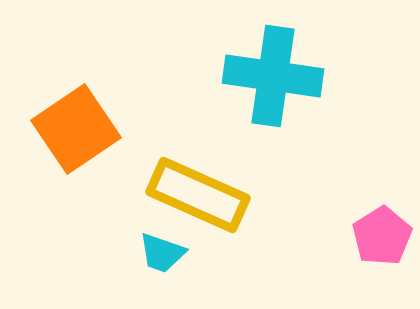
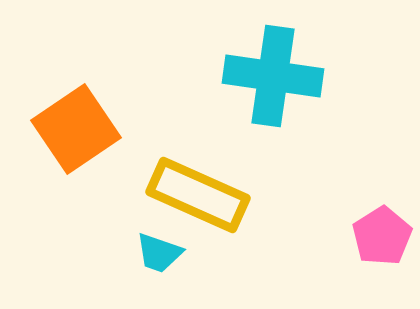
cyan trapezoid: moved 3 px left
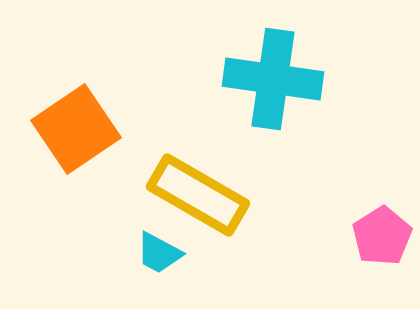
cyan cross: moved 3 px down
yellow rectangle: rotated 6 degrees clockwise
cyan trapezoid: rotated 9 degrees clockwise
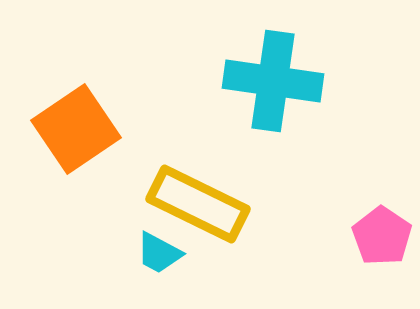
cyan cross: moved 2 px down
yellow rectangle: moved 9 px down; rotated 4 degrees counterclockwise
pink pentagon: rotated 6 degrees counterclockwise
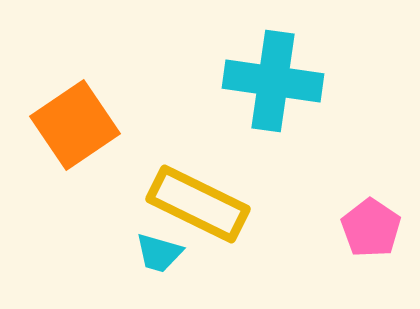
orange square: moved 1 px left, 4 px up
pink pentagon: moved 11 px left, 8 px up
cyan trapezoid: rotated 12 degrees counterclockwise
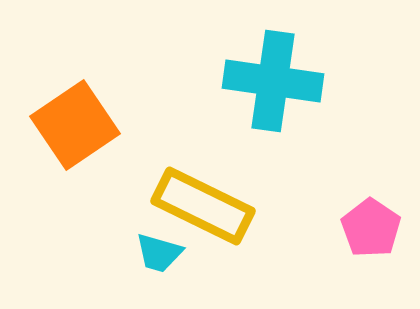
yellow rectangle: moved 5 px right, 2 px down
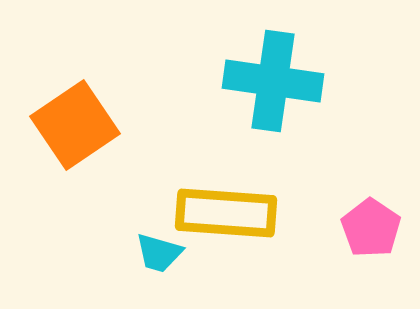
yellow rectangle: moved 23 px right, 7 px down; rotated 22 degrees counterclockwise
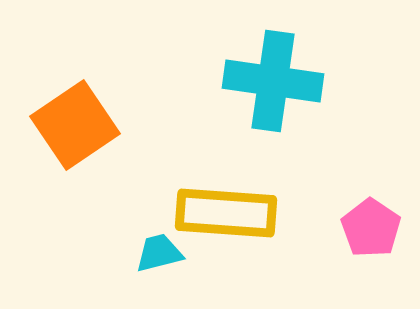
cyan trapezoid: rotated 150 degrees clockwise
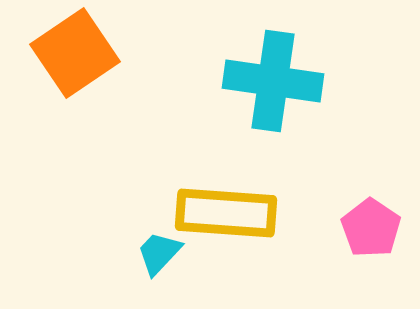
orange square: moved 72 px up
cyan trapezoid: rotated 33 degrees counterclockwise
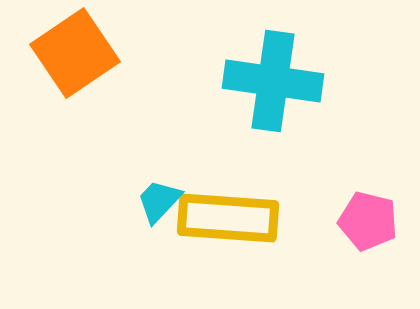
yellow rectangle: moved 2 px right, 5 px down
pink pentagon: moved 3 px left, 7 px up; rotated 20 degrees counterclockwise
cyan trapezoid: moved 52 px up
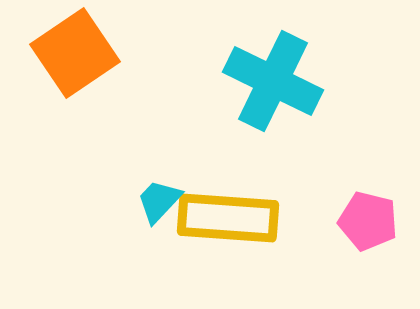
cyan cross: rotated 18 degrees clockwise
